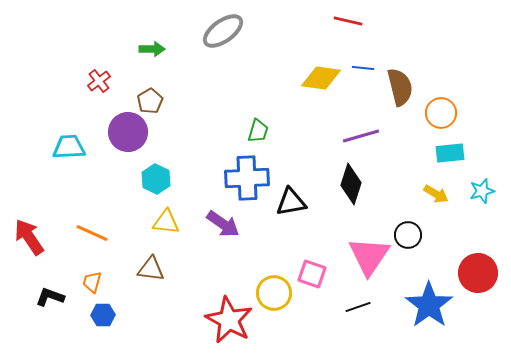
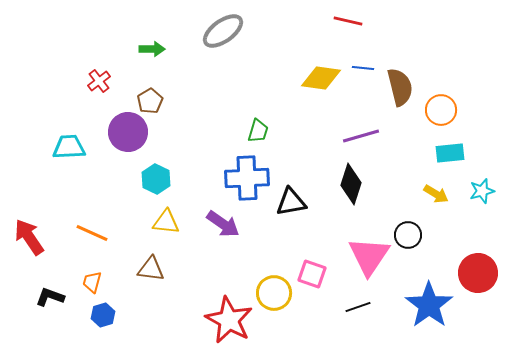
orange circle: moved 3 px up
blue hexagon: rotated 15 degrees counterclockwise
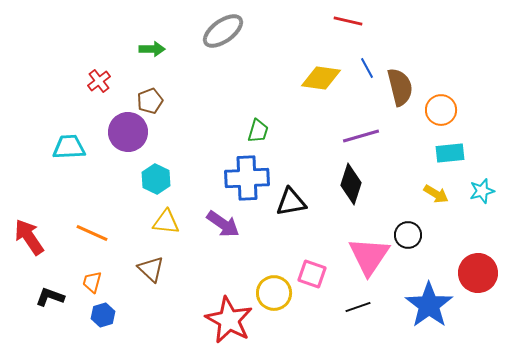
blue line: moved 4 px right; rotated 55 degrees clockwise
brown pentagon: rotated 10 degrees clockwise
brown triangle: rotated 36 degrees clockwise
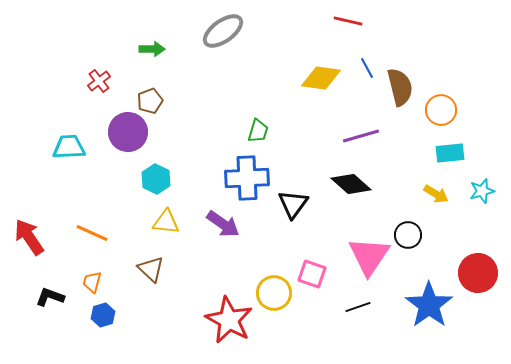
black diamond: rotated 66 degrees counterclockwise
black triangle: moved 2 px right, 2 px down; rotated 44 degrees counterclockwise
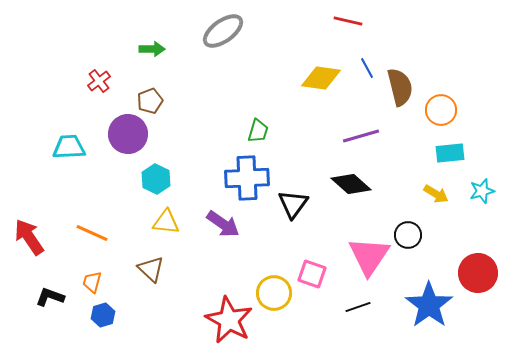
purple circle: moved 2 px down
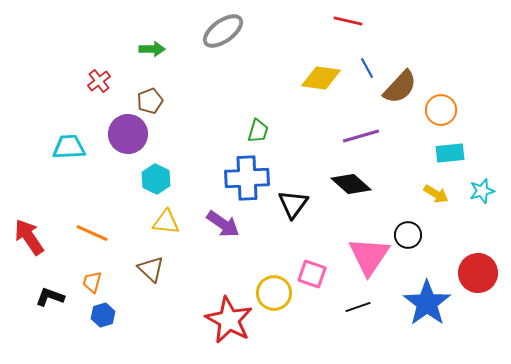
brown semicircle: rotated 57 degrees clockwise
blue star: moved 2 px left, 2 px up
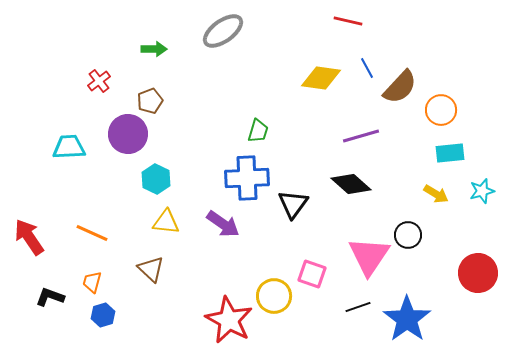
green arrow: moved 2 px right
yellow circle: moved 3 px down
blue star: moved 20 px left, 16 px down
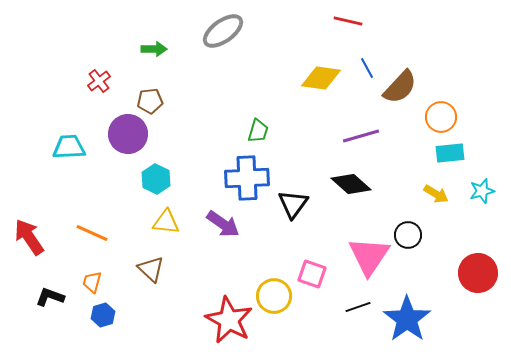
brown pentagon: rotated 15 degrees clockwise
orange circle: moved 7 px down
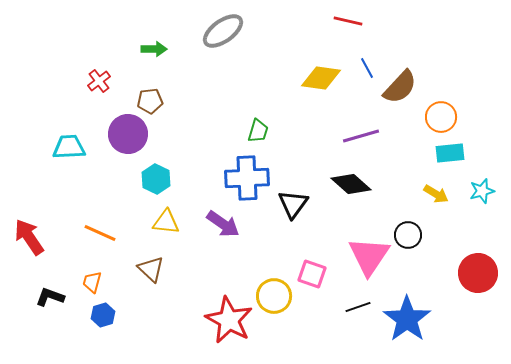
orange line: moved 8 px right
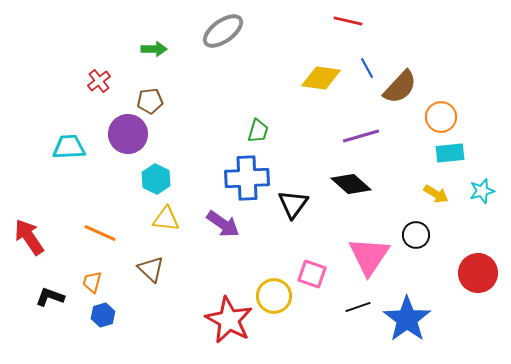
yellow triangle: moved 3 px up
black circle: moved 8 px right
